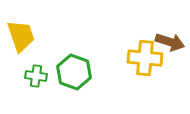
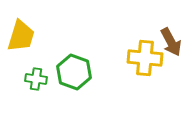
yellow trapezoid: rotated 36 degrees clockwise
brown arrow: moved 1 px right; rotated 44 degrees clockwise
green cross: moved 3 px down
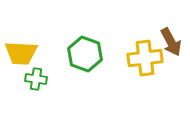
yellow trapezoid: moved 17 px down; rotated 76 degrees clockwise
yellow cross: rotated 12 degrees counterclockwise
green hexagon: moved 11 px right, 18 px up
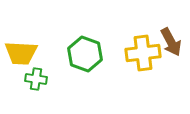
yellow cross: moved 2 px left, 5 px up
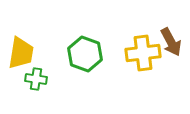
yellow trapezoid: rotated 84 degrees counterclockwise
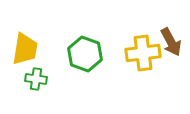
yellow trapezoid: moved 4 px right, 4 px up
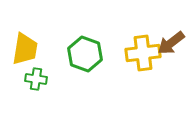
brown arrow: moved 1 px down; rotated 80 degrees clockwise
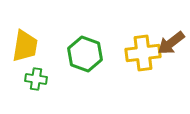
yellow trapezoid: moved 3 px up
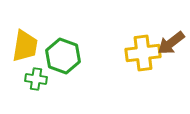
green hexagon: moved 22 px left, 2 px down
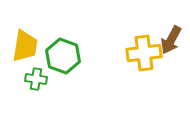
brown arrow: moved 3 px up; rotated 24 degrees counterclockwise
yellow cross: moved 1 px right
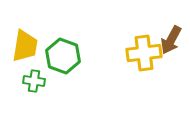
green cross: moved 2 px left, 2 px down
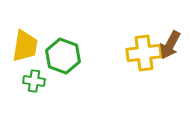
brown arrow: moved 1 px left, 5 px down
